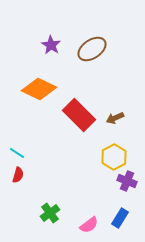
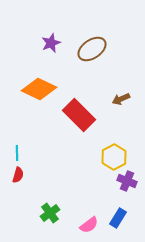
purple star: moved 2 px up; rotated 18 degrees clockwise
brown arrow: moved 6 px right, 19 px up
cyan line: rotated 56 degrees clockwise
blue rectangle: moved 2 px left
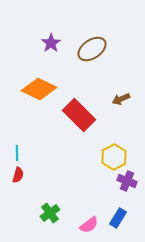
purple star: rotated 12 degrees counterclockwise
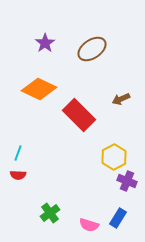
purple star: moved 6 px left
cyan line: moved 1 px right; rotated 21 degrees clockwise
red semicircle: rotated 77 degrees clockwise
pink semicircle: rotated 54 degrees clockwise
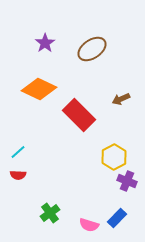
cyan line: moved 1 px up; rotated 28 degrees clockwise
blue rectangle: moved 1 px left; rotated 12 degrees clockwise
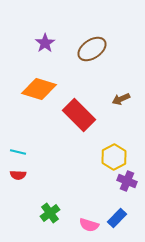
orange diamond: rotated 8 degrees counterclockwise
cyan line: rotated 56 degrees clockwise
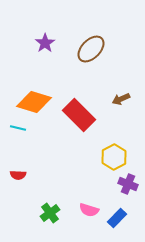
brown ellipse: moved 1 px left; rotated 12 degrees counterclockwise
orange diamond: moved 5 px left, 13 px down
cyan line: moved 24 px up
purple cross: moved 1 px right, 3 px down
pink semicircle: moved 15 px up
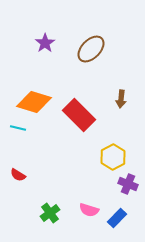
brown arrow: rotated 60 degrees counterclockwise
yellow hexagon: moved 1 px left
red semicircle: rotated 28 degrees clockwise
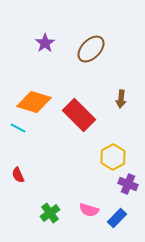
cyan line: rotated 14 degrees clockwise
red semicircle: rotated 35 degrees clockwise
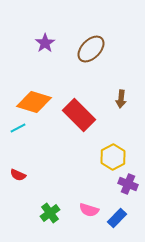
cyan line: rotated 56 degrees counterclockwise
red semicircle: rotated 42 degrees counterclockwise
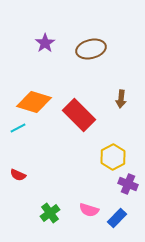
brown ellipse: rotated 32 degrees clockwise
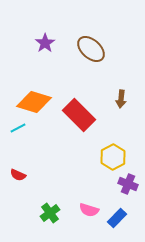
brown ellipse: rotated 56 degrees clockwise
